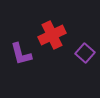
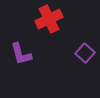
red cross: moved 3 px left, 16 px up
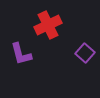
red cross: moved 1 px left, 6 px down
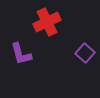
red cross: moved 1 px left, 3 px up
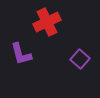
purple square: moved 5 px left, 6 px down
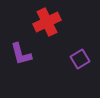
purple square: rotated 18 degrees clockwise
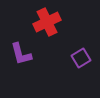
purple square: moved 1 px right, 1 px up
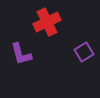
purple square: moved 3 px right, 6 px up
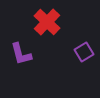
red cross: rotated 20 degrees counterclockwise
